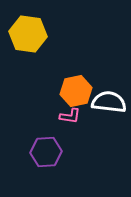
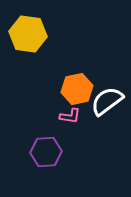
orange hexagon: moved 1 px right, 2 px up
white semicircle: moved 2 px left, 1 px up; rotated 44 degrees counterclockwise
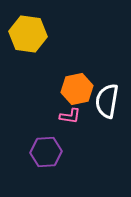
white semicircle: rotated 44 degrees counterclockwise
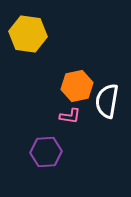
orange hexagon: moved 3 px up
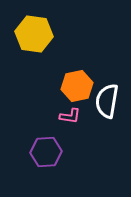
yellow hexagon: moved 6 px right
